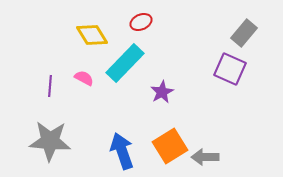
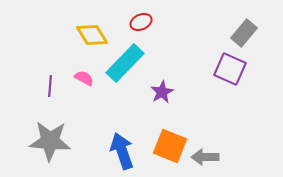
orange square: rotated 36 degrees counterclockwise
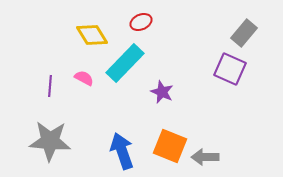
purple star: rotated 20 degrees counterclockwise
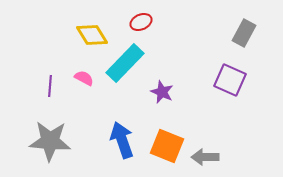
gray rectangle: rotated 12 degrees counterclockwise
purple square: moved 11 px down
orange square: moved 3 px left
blue arrow: moved 11 px up
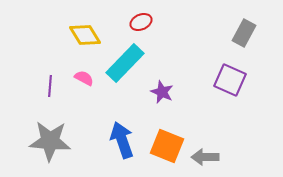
yellow diamond: moved 7 px left
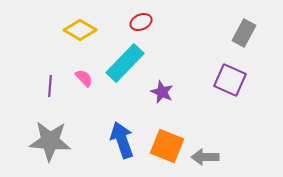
yellow diamond: moved 5 px left, 5 px up; rotated 28 degrees counterclockwise
pink semicircle: rotated 18 degrees clockwise
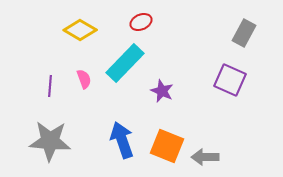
pink semicircle: moved 1 px down; rotated 24 degrees clockwise
purple star: moved 1 px up
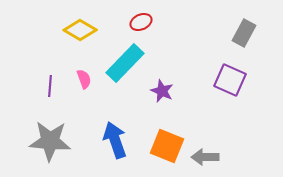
blue arrow: moved 7 px left
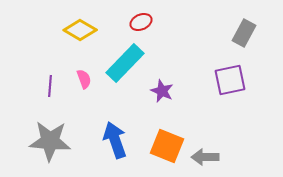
purple square: rotated 36 degrees counterclockwise
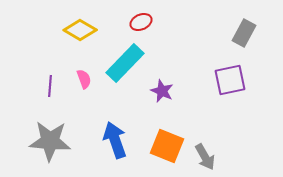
gray arrow: rotated 120 degrees counterclockwise
